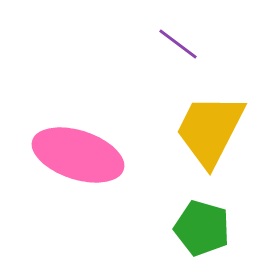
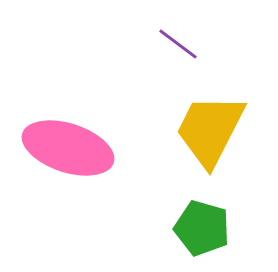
pink ellipse: moved 10 px left, 7 px up
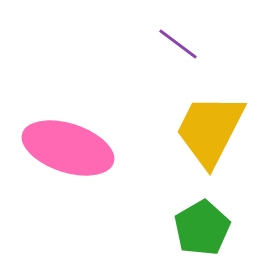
green pentagon: rotated 26 degrees clockwise
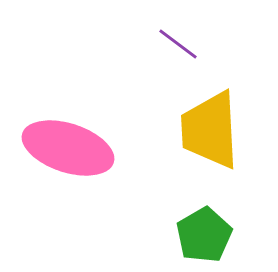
yellow trapezoid: rotated 30 degrees counterclockwise
green pentagon: moved 2 px right, 7 px down
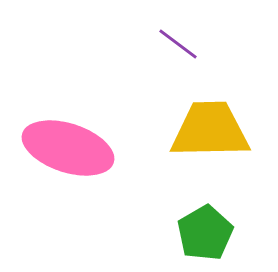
yellow trapezoid: rotated 92 degrees clockwise
green pentagon: moved 1 px right, 2 px up
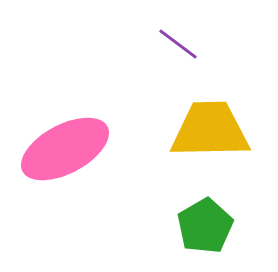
pink ellipse: moved 3 px left, 1 px down; rotated 46 degrees counterclockwise
green pentagon: moved 7 px up
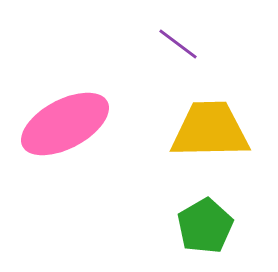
pink ellipse: moved 25 px up
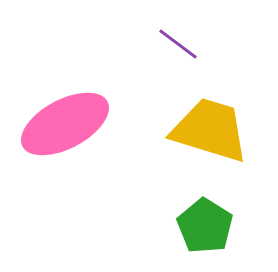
yellow trapezoid: rotated 18 degrees clockwise
green pentagon: rotated 10 degrees counterclockwise
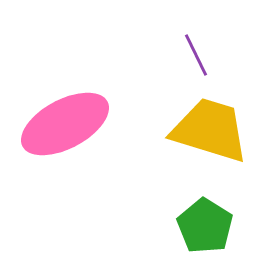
purple line: moved 18 px right, 11 px down; rotated 27 degrees clockwise
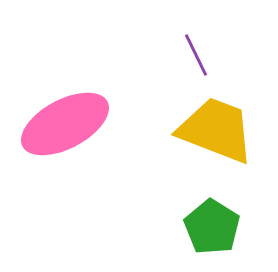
yellow trapezoid: moved 6 px right; rotated 4 degrees clockwise
green pentagon: moved 7 px right, 1 px down
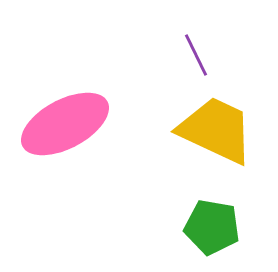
yellow trapezoid: rotated 4 degrees clockwise
green pentagon: rotated 22 degrees counterclockwise
